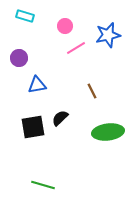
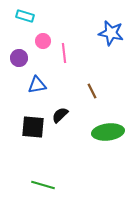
pink circle: moved 22 px left, 15 px down
blue star: moved 3 px right, 2 px up; rotated 25 degrees clockwise
pink line: moved 12 px left, 5 px down; rotated 66 degrees counterclockwise
black semicircle: moved 3 px up
black square: rotated 15 degrees clockwise
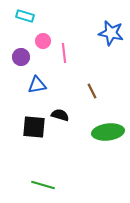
purple circle: moved 2 px right, 1 px up
black semicircle: rotated 60 degrees clockwise
black square: moved 1 px right
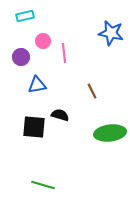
cyan rectangle: rotated 30 degrees counterclockwise
green ellipse: moved 2 px right, 1 px down
